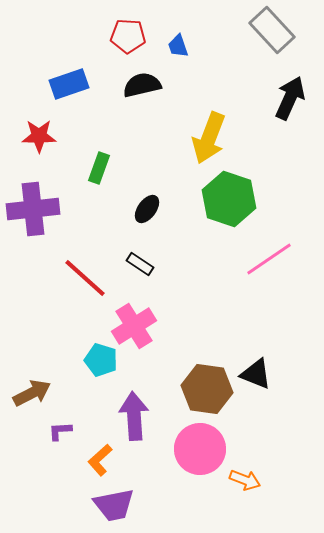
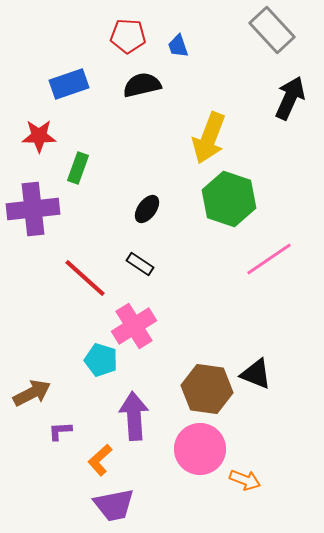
green rectangle: moved 21 px left
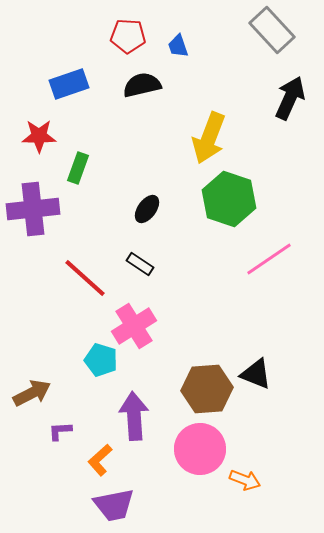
brown hexagon: rotated 12 degrees counterclockwise
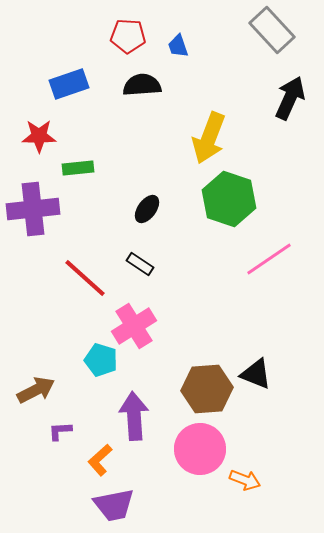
black semicircle: rotated 9 degrees clockwise
green rectangle: rotated 64 degrees clockwise
brown arrow: moved 4 px right, 3 px up
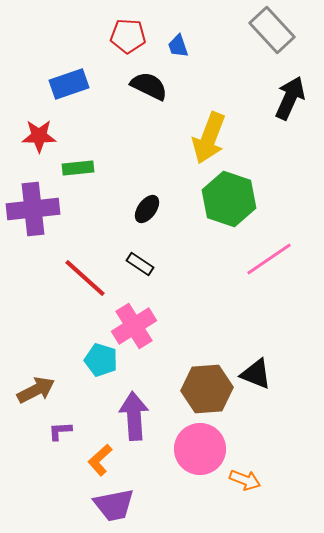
black semicircle: moved 7 px right, 1 px down; rotated 30 degrees clockwise
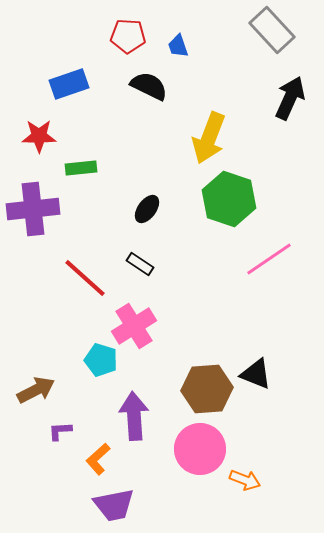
green rectangle: moved 3 px right
orange L-shape: moved 2 px left, 1 px up
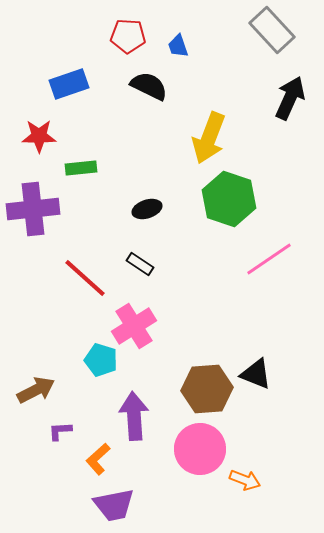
black ellipse: rotated 36 degrees clockwise
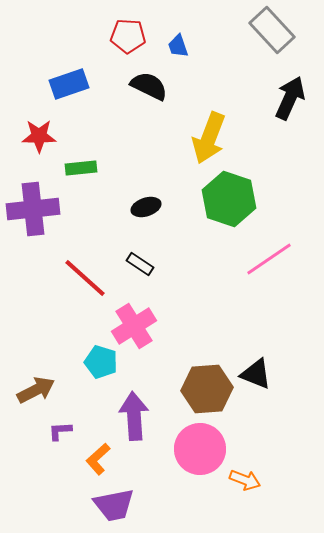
black ellipse: moved 1 px left, 2 px up
cyan pentagon: moved 2 px down
